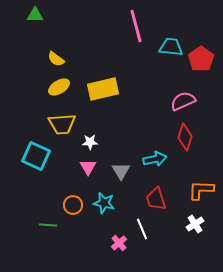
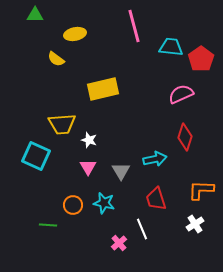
pink line: moved 2 px left
yellow ellipse: moved 16 px right, 53 px up; rotated 20 degrees clockwise
pink semicircle: moved 2 px left, 7 px up
white star: moved 1 px left, 2 px up; rotated 21 degrees clockwise
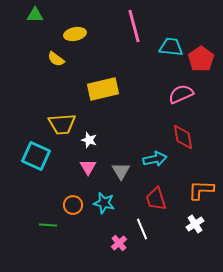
red diamond: moved 2 px left; rotated 28 degrees counterclockwise
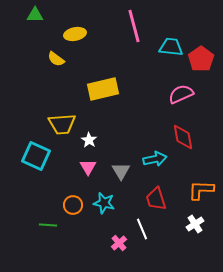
white star: rotated 14 degrees clockwise
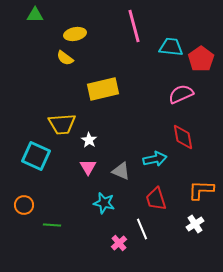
yellow semicircle: moved 9 px right, 1 px up
gray triangle: rotated 36 degrees counterclockwise
orange circle: moved 49 px left
green line: moved 4 px right
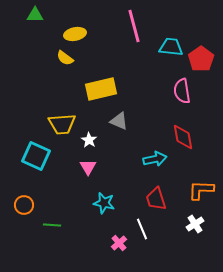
yellow rectangle: moved 2 px left
pink semicircle: moved 1 px right, 3 px up; rotated 75 degrees counterclockwise
gray triangle: moved 2 px left, 50 px up
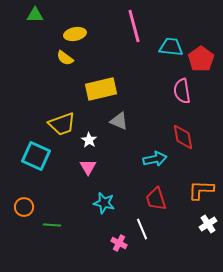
yellow trapezoid: rotated 16 degrees counterclockwise
orange circle: moved 2 px down
white cross: moved 13 px right
pink cross: rotated 21 degrees counterclockwise
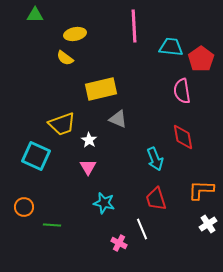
pink line: rotated 12 degrees clockwise
gray triangle: moved 1 px left, 2 px up
cyan arrow: rotated 80 degrees clockwise
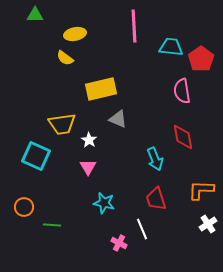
yellow trapezoid: rotated 12 degrees clockwise
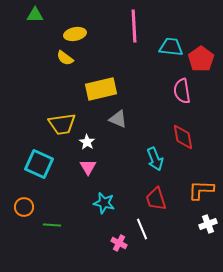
white star: moved 2 px left, 2 px down
cyan square: moved 3 px right, 8 px down
white cross: rotated 12 degrees clockwise
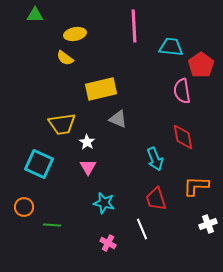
red pentagon: moved 6 px down
orange L-shape: moved 5 px left, 4 px up
pink cross: moved 11 px left
